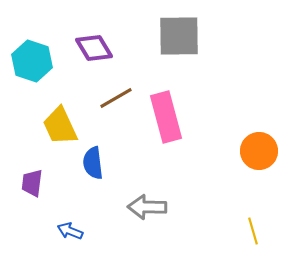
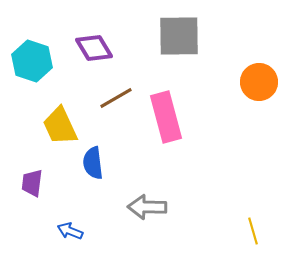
orange circle: moved 69 px up
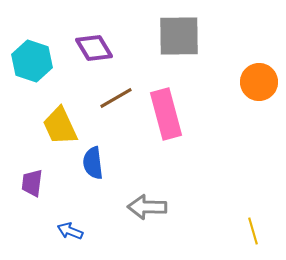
pink rectangle: moved 3 px up
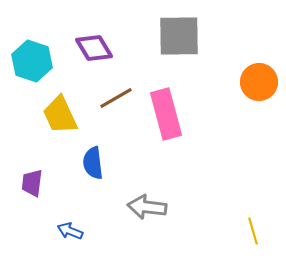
yellow trapezoid: moved 11 px up
gray arrow: rotated 6 degrees clockwise
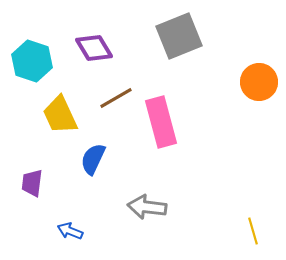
gray square: rotated 21 degrees counterclockwise
pink rectangle: moved 5 px left, 8 px down
blue semicircle: moved 4 px up; rotated 32 degrees clockwise
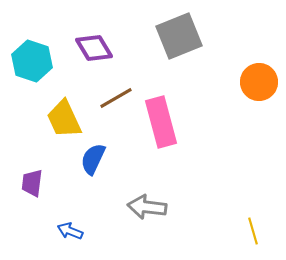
yellow trapezoid: moved 4 px right, 4 px down
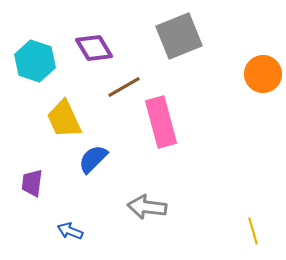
cyan hexagon: moved 3 px right
orange circle: moved 4 px right, 8 px up
brown line: moved 8 px right, 11 px up
blue semicircle: rotated 20 degrees clockwise
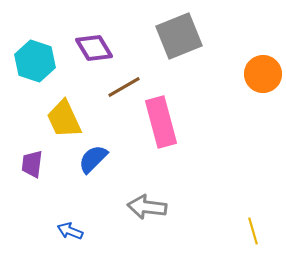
purple trapezoid: moved 19 px up
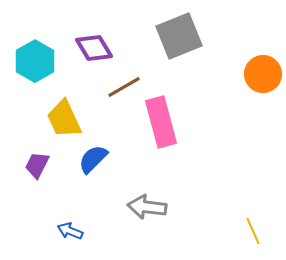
cyan hexagon: rotated 12 degrees clockwise
purple trapezoid: moved 5 px right, 1 px down; rotated 20 degrees clockwise
yellow line: rotated 8 degrees counterclockwise
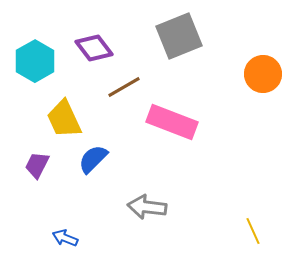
purple diamond: rotated 6 degrees counterclockwise
pink rectangle: moved 11 px right; rotated 54 degrees counterclockwise
blue arrow: moved 5 px left, 7 px down
